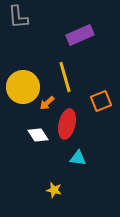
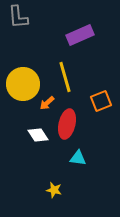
yellow circle: moved 3 px up
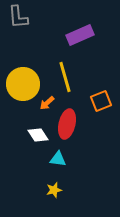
cyan triangle: moved 20 px left, 1 px down
yellow star: rotated 28 degrees counterclockwise
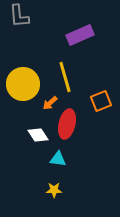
gray L-shape: moved 1 px right, 1 px up
orange arrow: moved 3 px right
yellow star: rotated 14 degrees clockwise
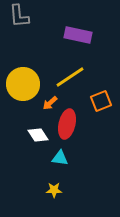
purple rectangle: moved 2 px left; rotated 36 degrees clockwise
yellow line: moved 5 px right; rotated 72 degrees clockwise
cyan triangle: moved 2 px right, 1 px up
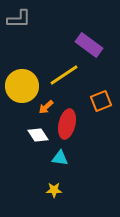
gray L-shape: moved 3 px down; rotated 85 degrees counterclockwise
purple rectangle: moved 11 px right, 10 px down; rotated 24 degrees clockwise
yellow line: moved 6 px left, 2 px up
yellow circle: moved 1 px left, 2 px down
orange arrow: moved 4 px left, 4 px down
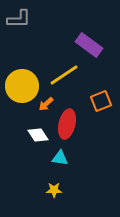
orange arrow: moved 3 px up
